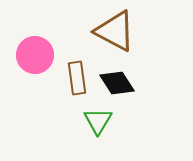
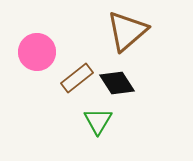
brown triangle: moved 12 px right; rotated 51 degrees clockwise
pink circle: moved 2 px right, 3 px up
brown rectangle: rotated 60 degrees clockwise
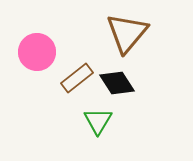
brown triangle: moved 2 px down; rotated 9 degrees counterclockwise
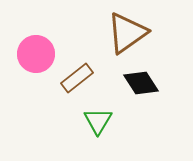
brown triangle: rotated 15 degrees clockwise
pink circle: moved 1 px left, 2 px down
black diamond: moved 24 px right
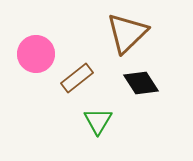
brown triangle: rotated 9 degrees counterclockwise
